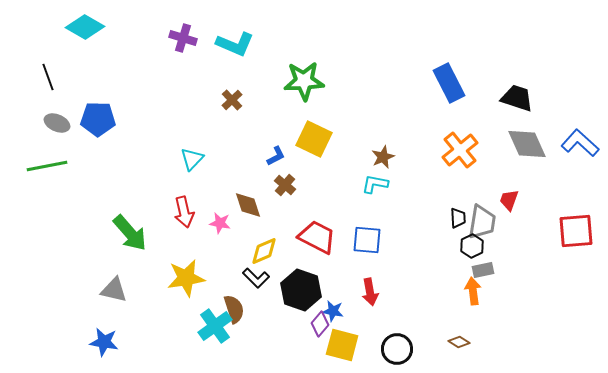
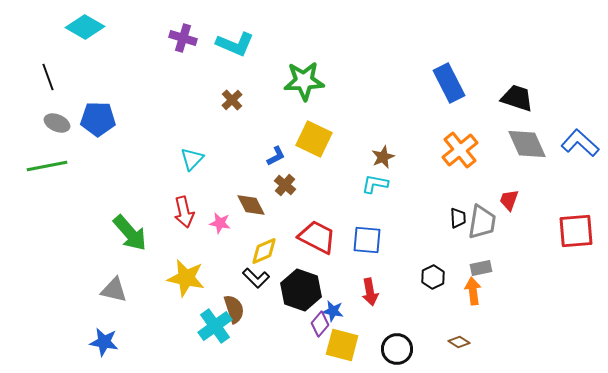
brown diamond at (248, 205): moved 3 px right; rotated 8 degrees counterclockwise
black hexagon at (472, 246): moved 39 px left, 31 px down
gray rectangle at (483, 270): moved 2 px left, 2 px up
yellow star at (186, 278): rotated 21 degrees clockwise
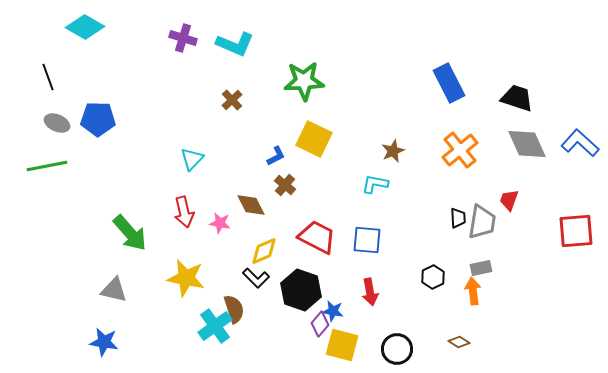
brown star at (383, 157): moved 10 px right, 6 px up
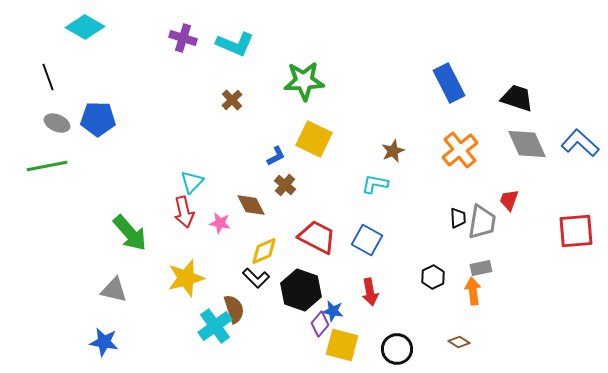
cyan triangle at (192, 159): moved 23 px down
blue square at (367, 240): rotated 24 degrees clockwise
yellow star at (186, 278): rotated 27 degrees counterclockwise
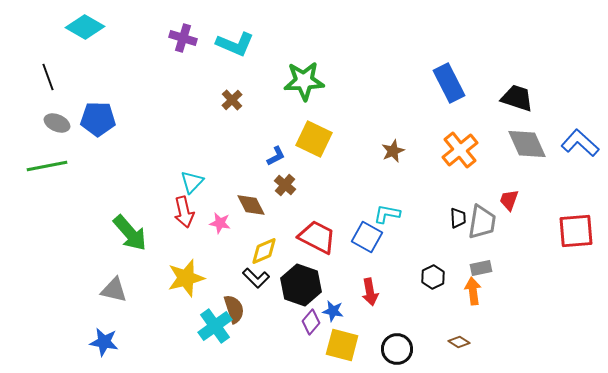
cyan L-shape at (375, 184): moved 12 px right, 30 px down
blue square at (367, 240): moved 3 px up
black hexagon at (301, 290): moved 5 px up
purple diamond at (320, 324): moved 9 px left, 2 px up
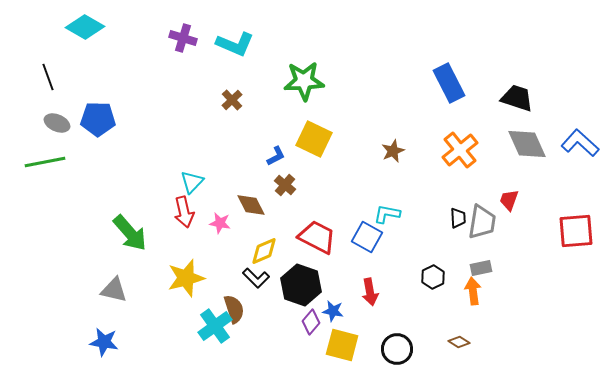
green line at (47, 166): moved 2 px left, 4 px up
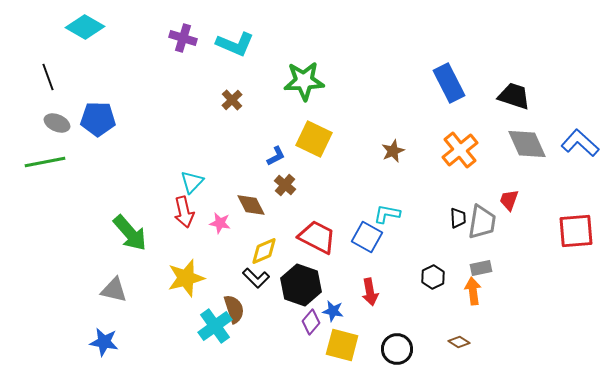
black trapezoid at (517, 98): moved 3 px left, 2 px up
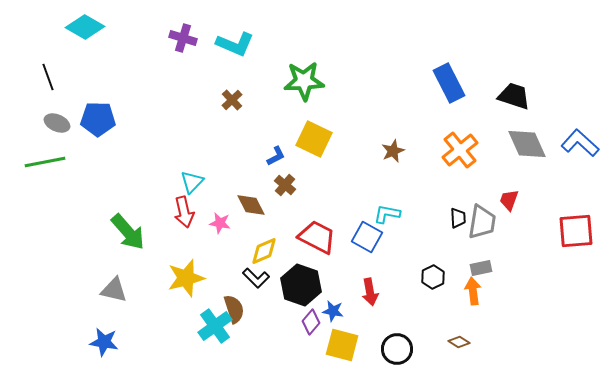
green arrow at (130, 233): moved 2 px left, 1 px up
